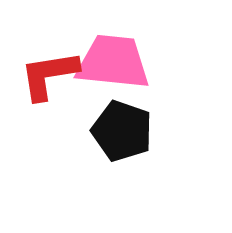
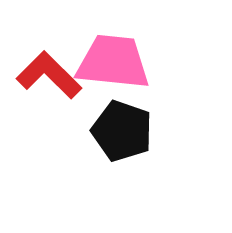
red L-shape: rotated 54 degrees clockwise
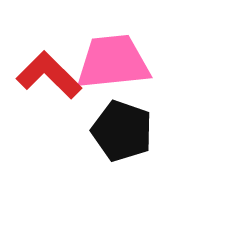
pink trapezoid: rotated 12 degrees counterclockwise
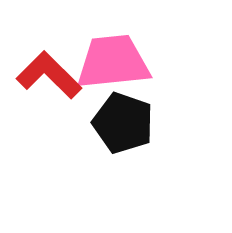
black pentagon: moved 1 px right, 8 px up
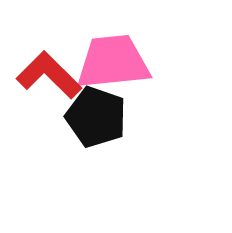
black pentagon: moved 27 px left, 6 px up
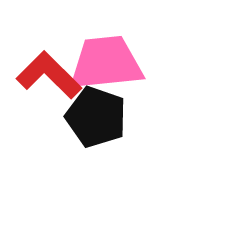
pink trapezoid: moved 7 px left, 1 px down
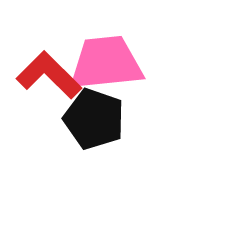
black pentagon: moved 2 px left, 2 px down
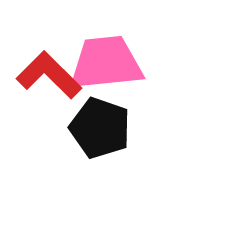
black pentagon: moved 6 px right, 9 px down
